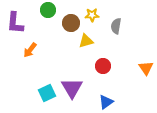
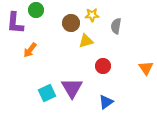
green circle: moved 12 px left
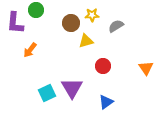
gray semicircle: rotated 49 degrees clockwise
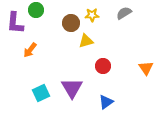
gray semicircle: moved 8 px right, 13 px up
cyan square: moved 6 px left
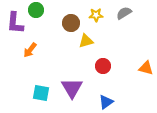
yellow star: moved 4 px right
orange triangle: rotated 42 degrees counterclockwise
cyan square: rotated 36 degrees clockwise
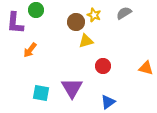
yellow star: moved 2 px left; rotated 24 degrees clockwise
brown circle: moved 5 px right, 1 px up
blue triangle: moved 2 px right
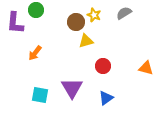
orange arrow: moved 5 px right, 3 px down
cyan square: moved 1 px left, 2 px down
blue triangle: moved 2 px left, 4 px up
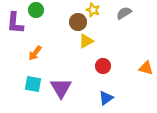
yellow star: moved 1 px left, 5 px up
brown circle: moved 2 px right
yellow triangle: rotated 14 degrees counterclockwise
purple triangle: moved 11 px left
cyan square: moved 7 px left, 11 px up
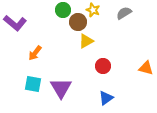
green circle: moved 27 px right
purple L-shape: rotated 55 degrees counterclockwise
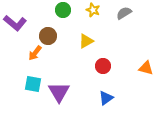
brown circle: moved 30 px left, 14 px down
purple triangle: moved 2 px left, 4 px down
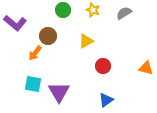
blue triangle: moved 2 px down
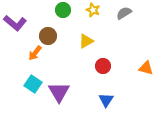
cyan square: rotated 24 degrees clockwise
blue triangle: rotated 21 degrees counterclockwise
